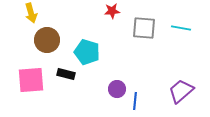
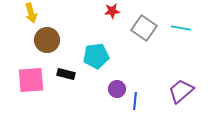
gray square: rotated 30 degrees clockwise
cyan pentagon: moved 9 px right, 4 px down; rotated 25 degrees counterclockwise
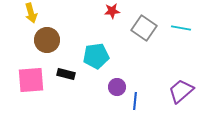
purple circle: moved 2 px up
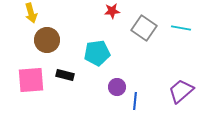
cyan pentagon: moved 1 px right, 3 px up
black rectangle: moved 1 px left, 1 px down
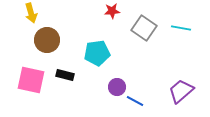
pink square: rotated 16 degrees clockwise
blue line: rotated 66 degrees counterclockwise
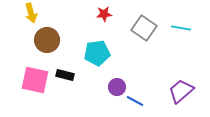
red star: moved 8 px left, 3 px down
pink square: moved 4 px right
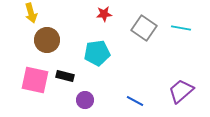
black rectangle: moved 1 px down
purple circle: moved 32 px left, 13 px down
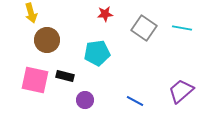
red star: moved 1 px right
cyan line: moved 1 px right
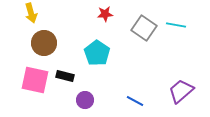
cyan line: moved 6 px left, 3 px up
brown circle: moved 3 px left, 3 px down
cyan pentagon: rotated 30 degrees counterclockwise
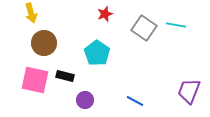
red star: rotated 14 degrees counterclockwise
purple trapezoid: moved 8 px right; rotated 28 degrees counterclockwise
